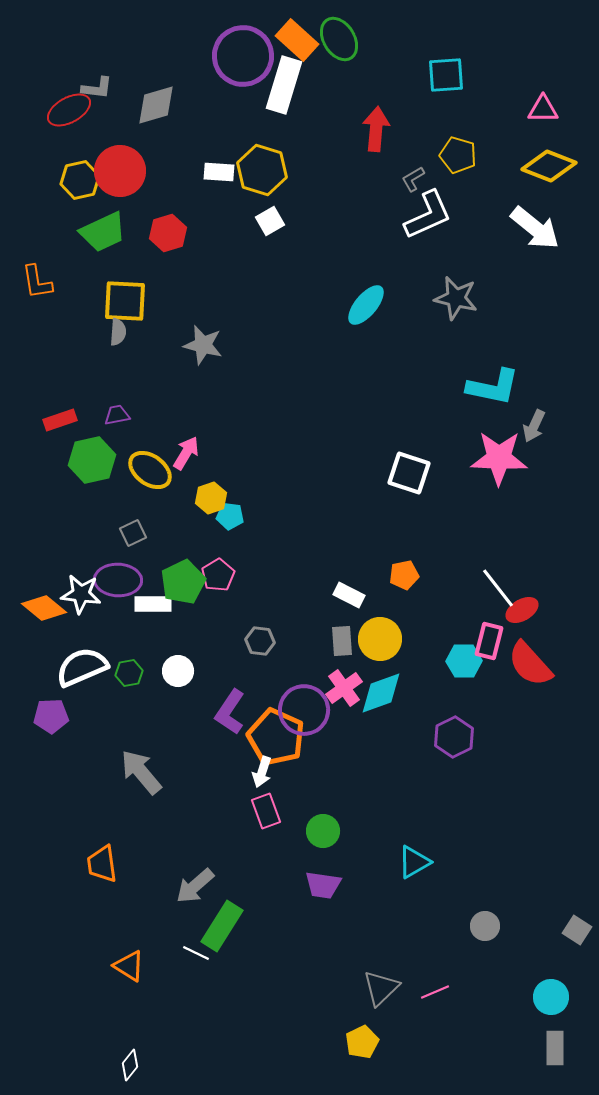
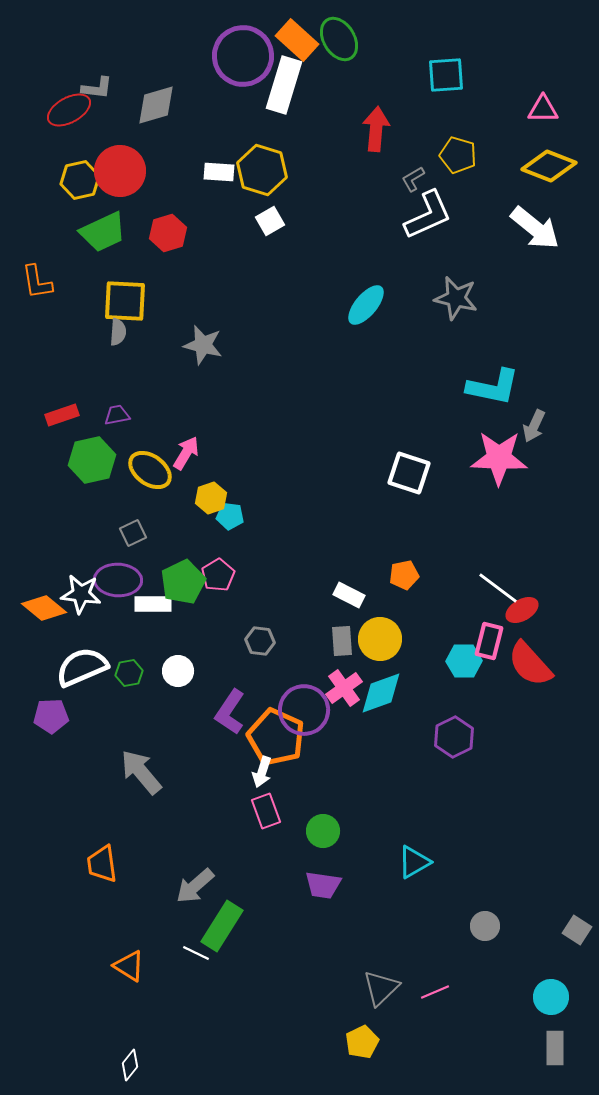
red rectangle at (60, 420): moved 2 px right, 5 px up
white line at (498, 588): rotated 15 degrees counterclockwise
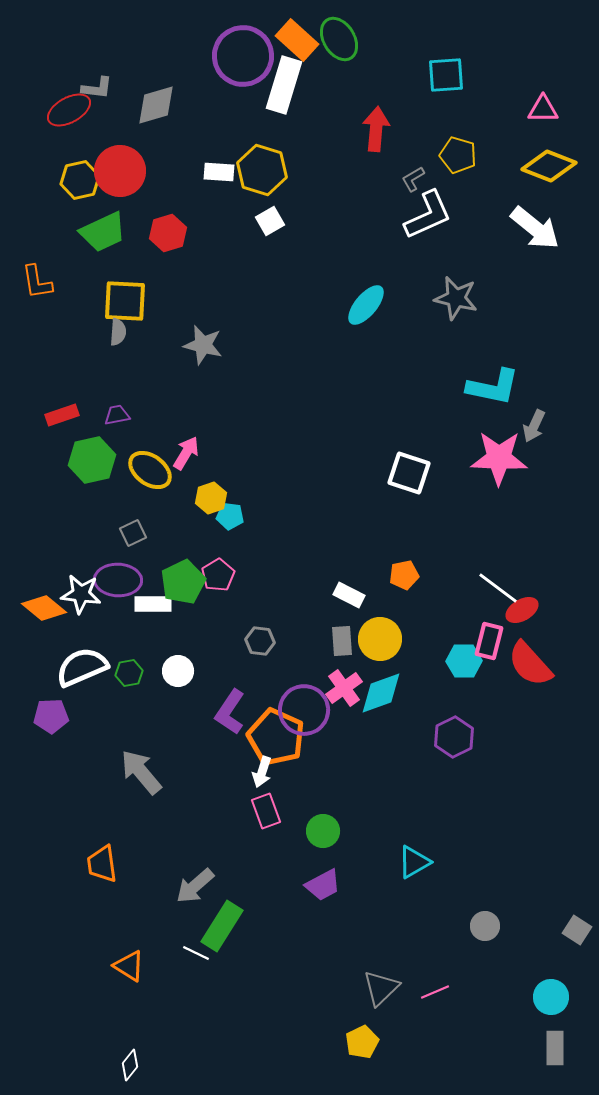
purple trapezoid at (323, 885): rotated 36 degrees counterclockwise
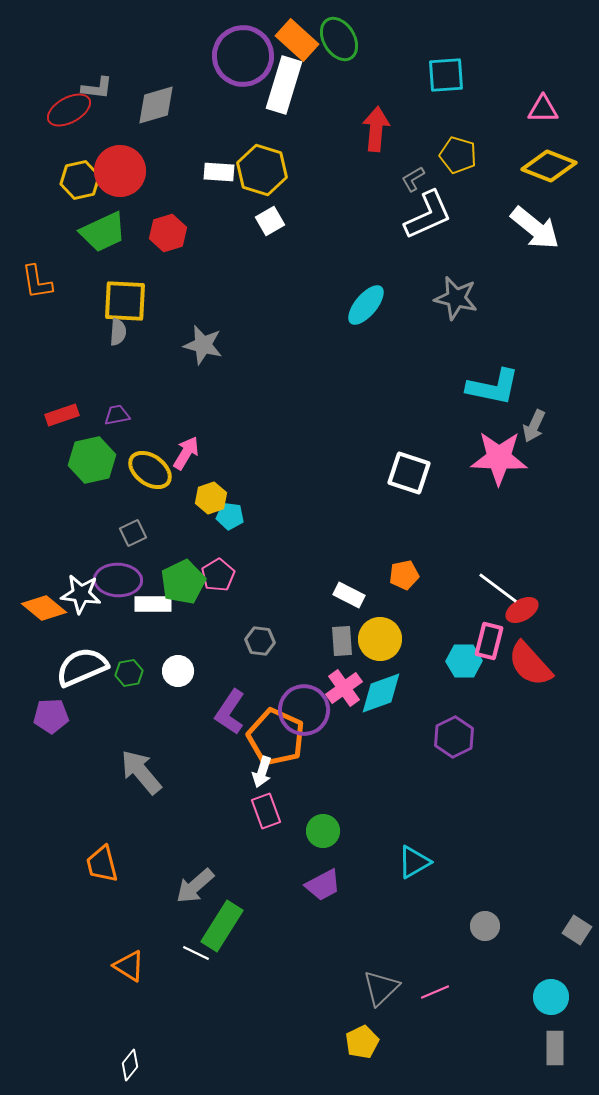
orange trapezoid at (102, 864): rotated 6 degrees counterclockwise
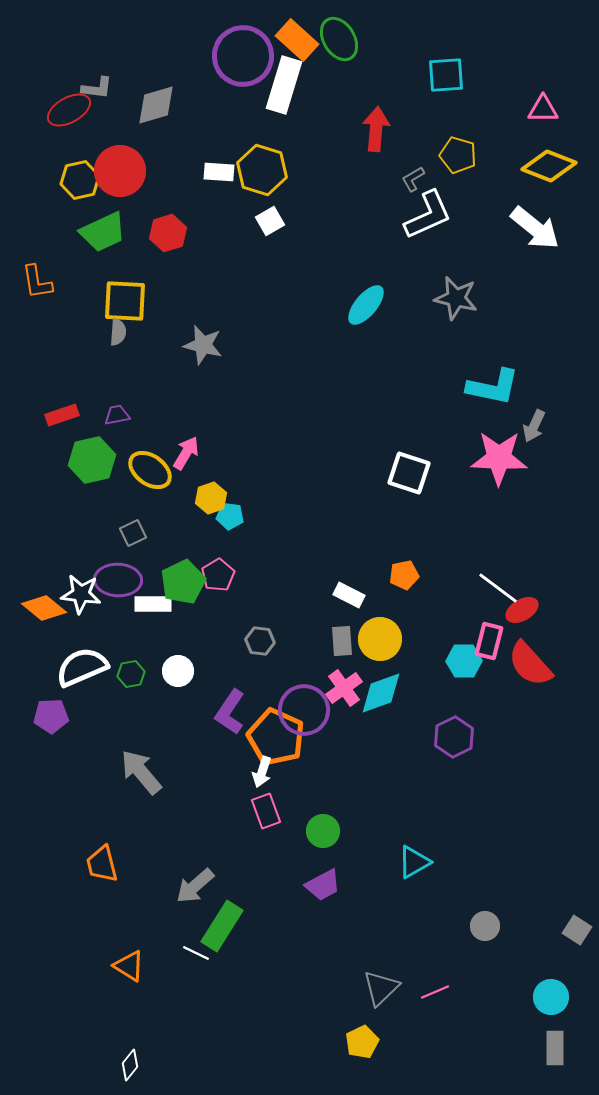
green hexagon at (129, 673): moved 2 px right, 1 px down
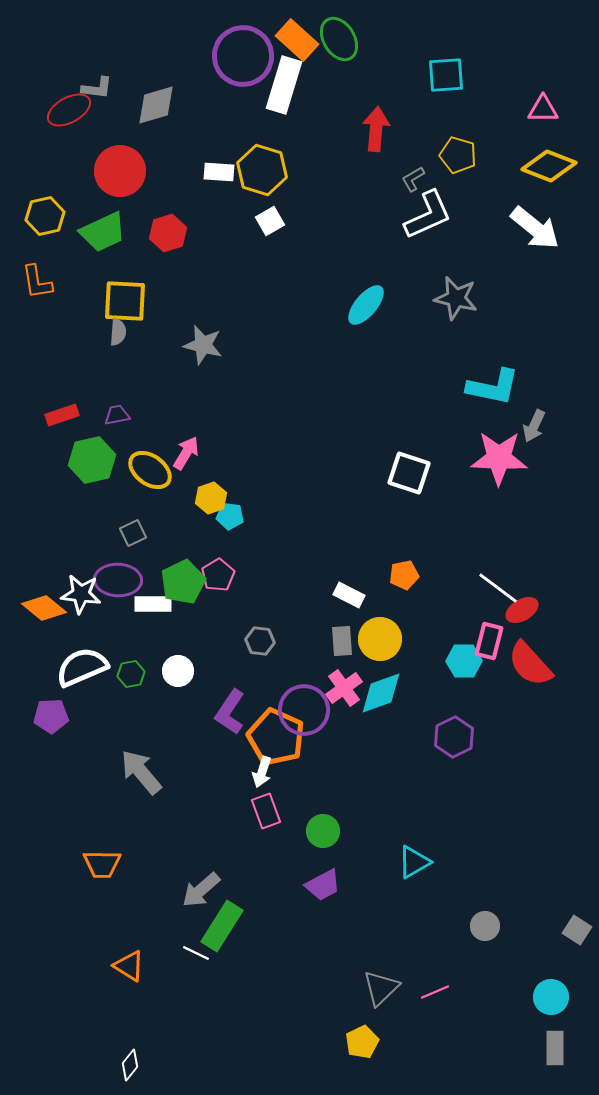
yellow hexagon at (80, 180): moved 35 px left, 36 px down
orange trapezoid at (102, 864): rotated 75 degrees counterclockwise
gray arrow at (195, 886): moved 6 px right, 4 px down
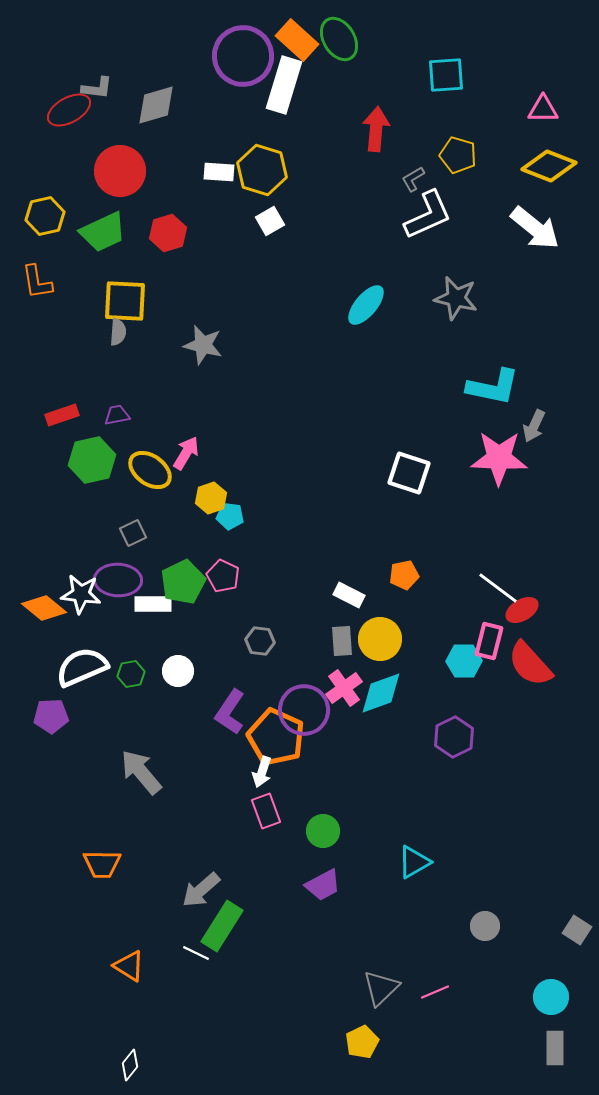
pink pentagon at (218, 575): moved 5 px right, 1 px down; rotated 16 degrees counterclockwise
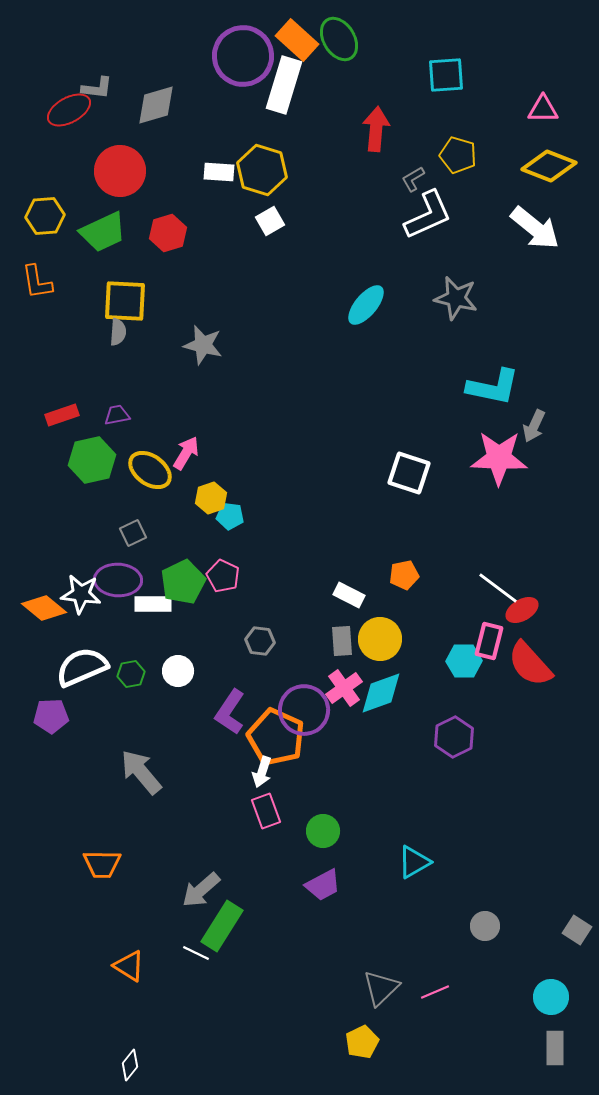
yellow hexagon at (45, 216): rotated 9 degrees clockwise
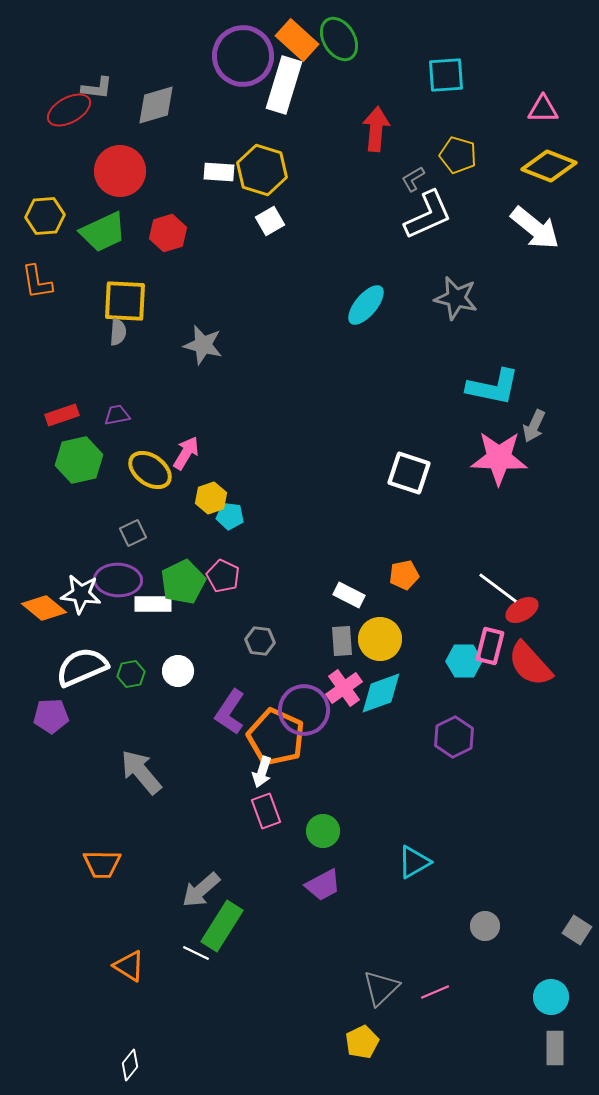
green hexagon at (92, 460): moved 13 px left
pink rectangle at (489, 641): moved 1 px right, 5 px down
